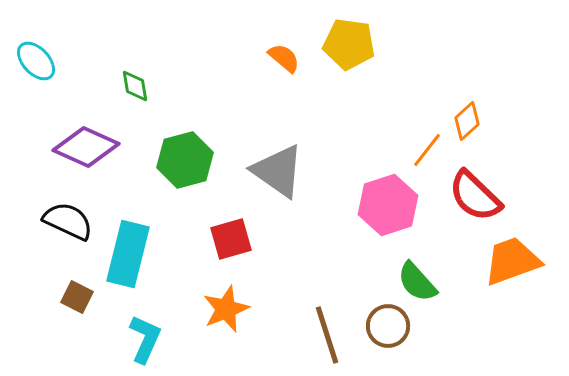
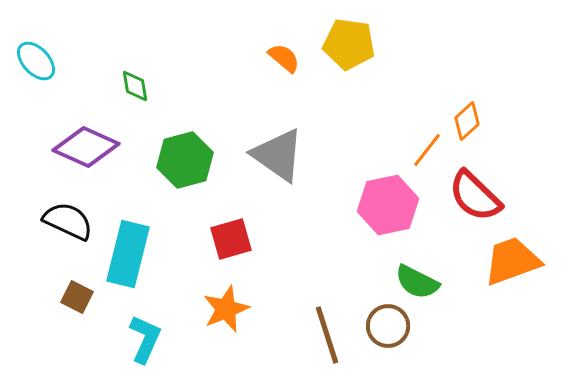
gray triangle: moved 16 px up
pink hexagon: rotated 6 degrees clockwise
green semicircle: rotated 21 degrees counterclockwise
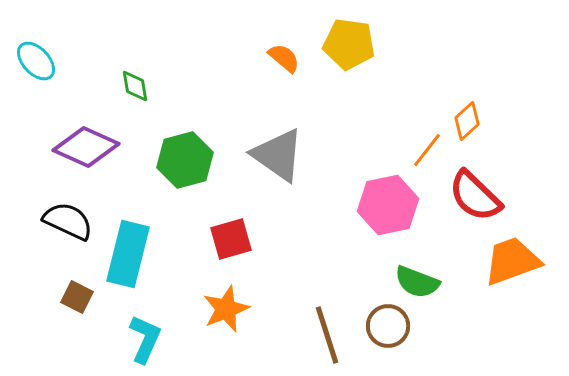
green semicircle: rotated 6 degrees counterclockwise
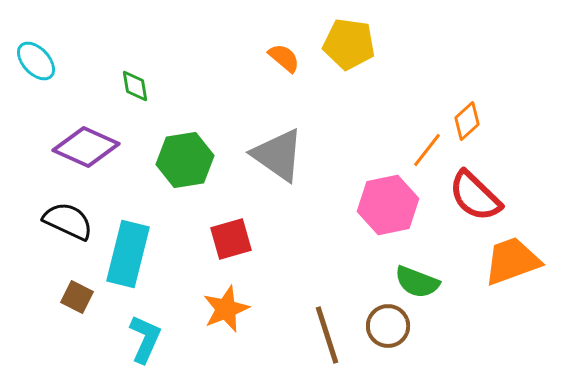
green hexagon: rotated 6 degrees clockwise
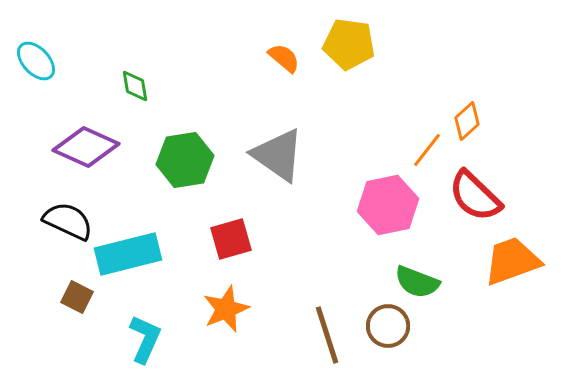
cyan rectangle: rotated 62 degrees clockwise
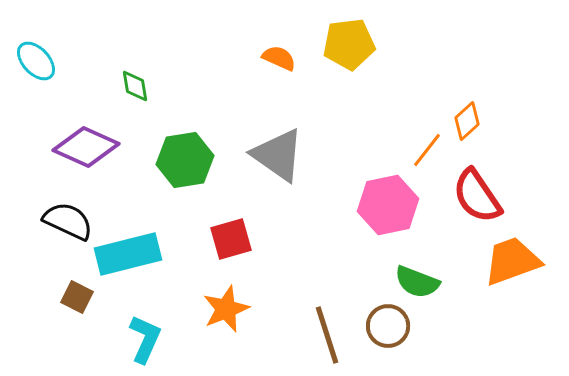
yellow pentagon: rotated 15 degrees counterclockwise
orange semicircle: moved 5 px left; rotated 16 degrees counterclockwise
red semicircle: moved 2 px right; rotated 12 degrees clockwise
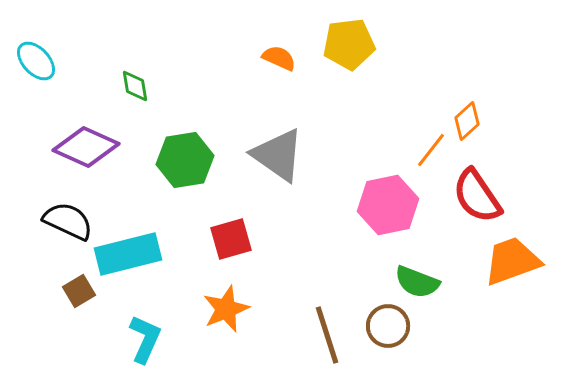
orange line: moved 4 px right
brown square: moved 2 px right, 6 px up; rotated 32 degrees clockwise
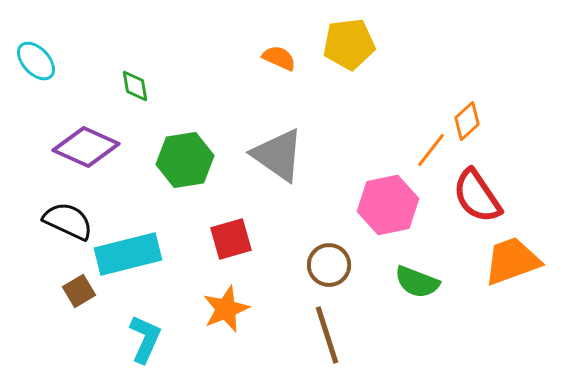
brown circle: moved 59 px left, 61 px up
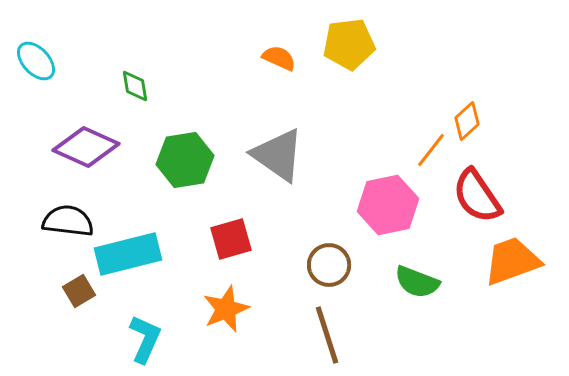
black semicircle: rotated 18 degrees counterclockwise
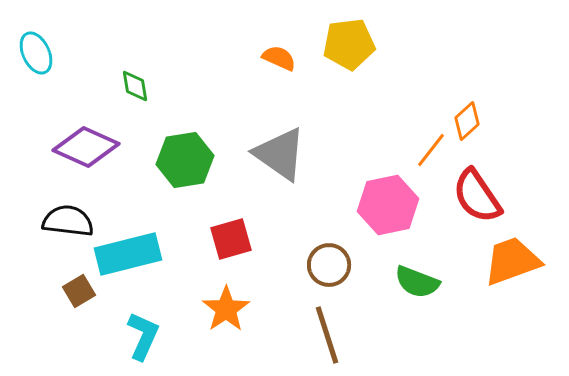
cyan ellipse: moved 8 px up; rotated 18 degrees clockwise
gray triangle: moved 2 px right, 1 px up
orange star: rotated 12 degrees counterclockwise
cyan L-shape: moved 2 px left, 3 px up
